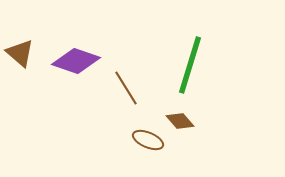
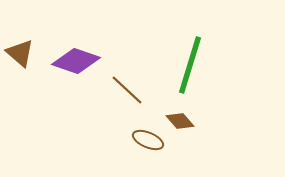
brown line: moved 1 px right, 2 px down; rotated 15 degrees counterclockwise
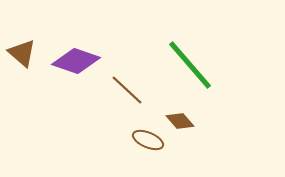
brown triangle: moved 2 px right
green line: rotated 58 degrees counterclockwise
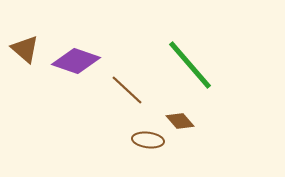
brown triangle: moved 3 px right, 4 px up
brown ellipse: rotated 16 degrees counterclockwise
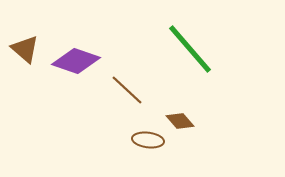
green line: moved 16 px up
